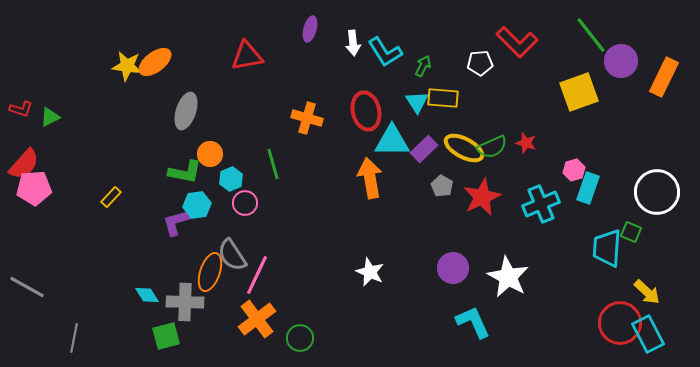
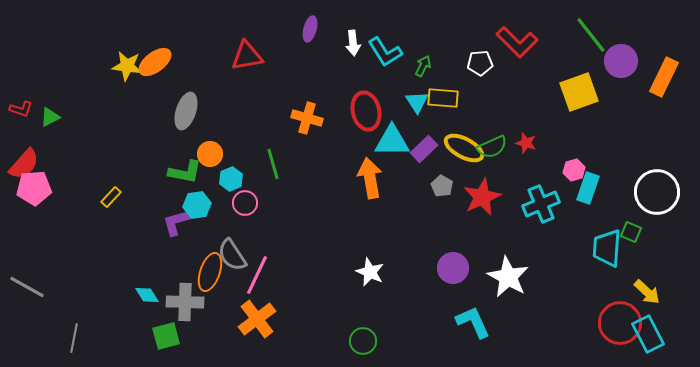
green circle at (300, 338): moved 63 px right, 3 px down
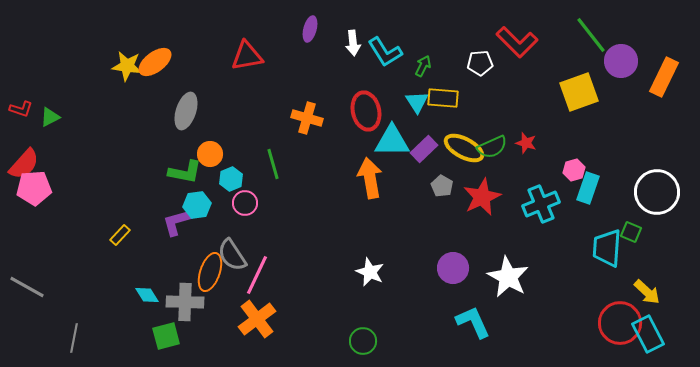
yellow rectangle at (111, 197): moved 9 px right, 38 px down
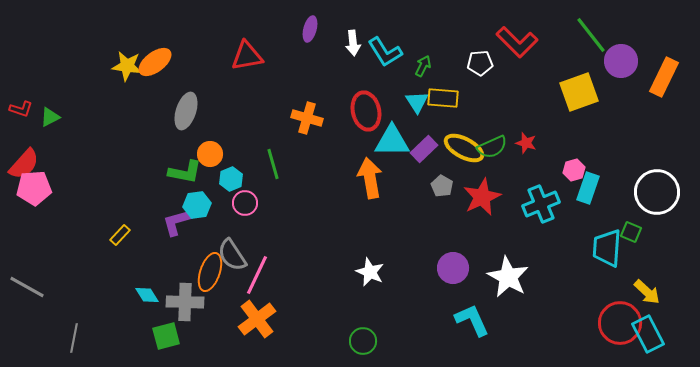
cyan L-shape at (473, 322): moved 1 px left, 2 px up
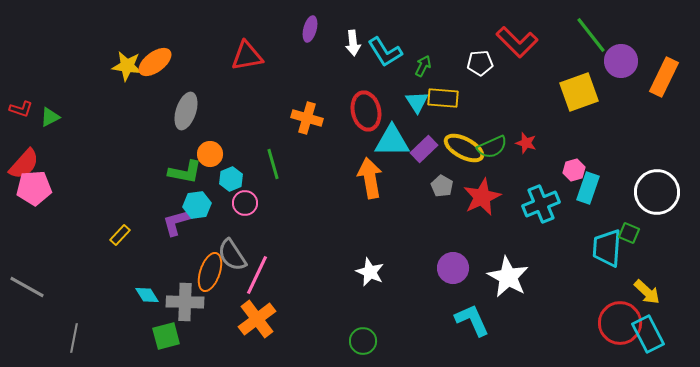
green square at (631, 232): moved 2 px left, 1 px down
